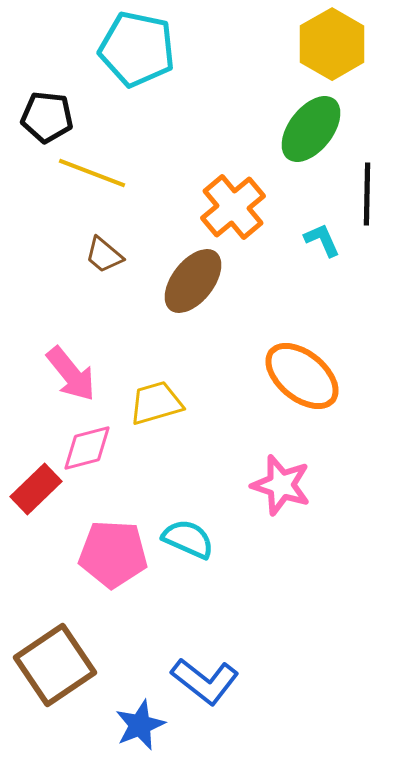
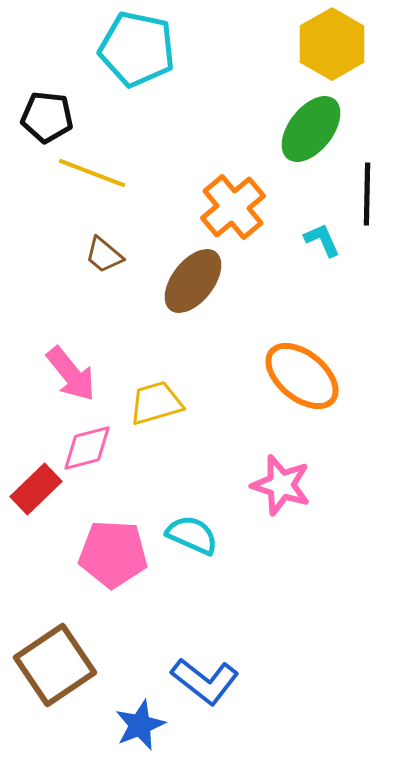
cyan semicircle: moved 4 px right, 4 px up
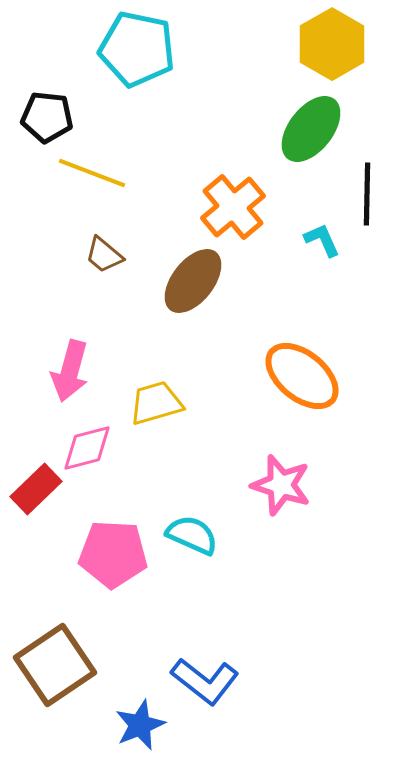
pink arrow: moved 1 px left, 3 px up; rotated 54 degrees clockwise
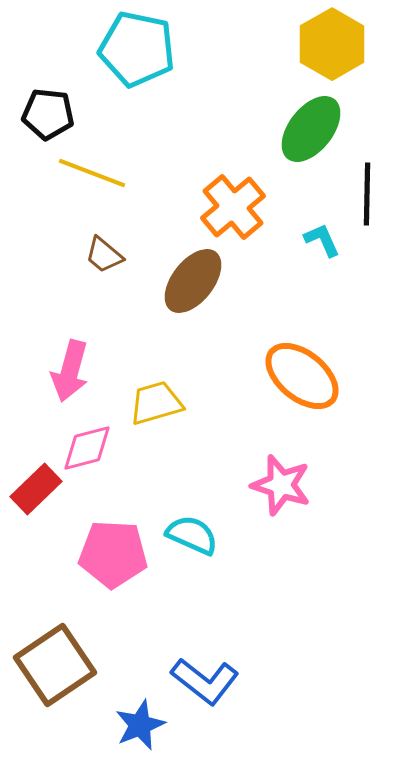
black pentagon: moved 1 px right, 3 px up
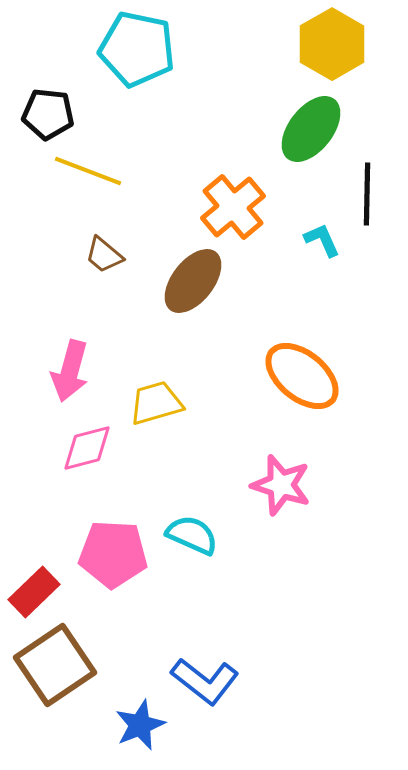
yellow line: moved 4 px left, 2 px up
red rectangle: moved 2 px left, 103 px down
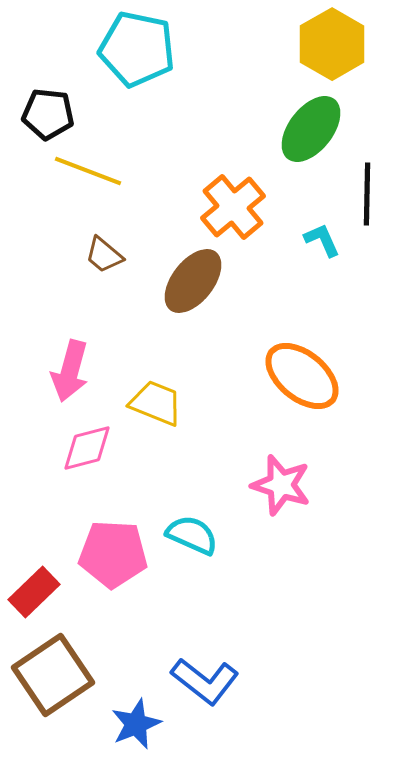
yellow trapezoid: rotated 38 degrees clockwise
brown square: moved 2 px left, 10 px down
blue star: moved 4 px left, 1 px up
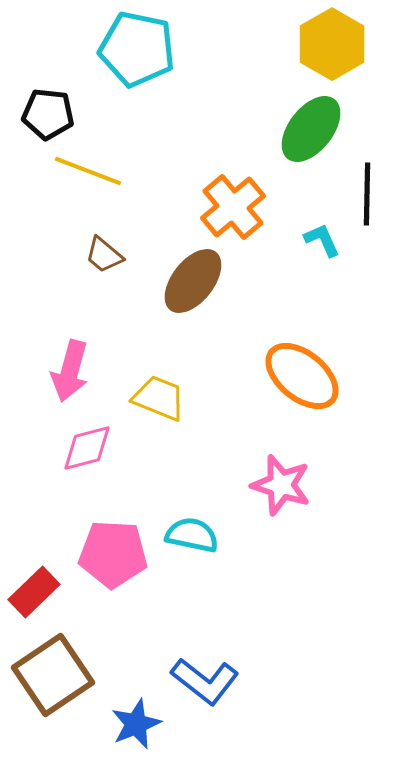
yellow trapezoid: moved 3 px right, 5 px up
cyan semicircle: rotated 12 degrees counterclockwise
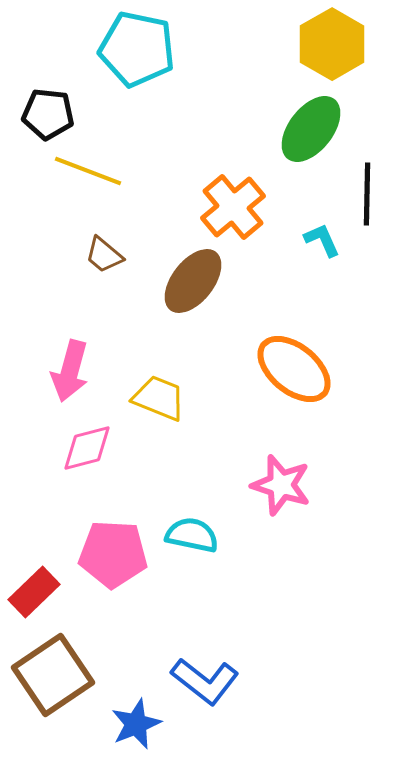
orange ellipse: moved 8 px left, 7 px up
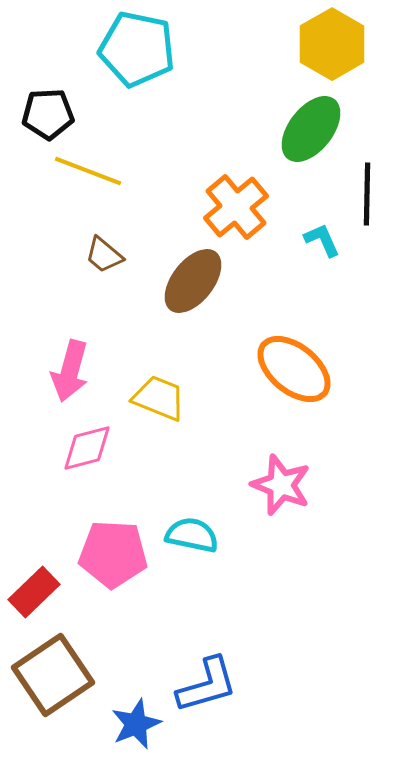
black pentagon: rotated 9 degrees counterclockwise
orange cross: moved 3 px right
pink star: rotated 4 degrees clockwise
blue L-shape: moved 2 px right, 4 px down; rotated 54 degrees counterclockwise
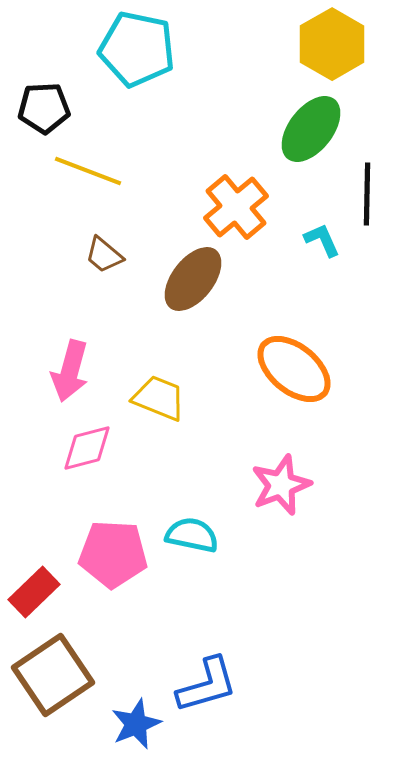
black pentagon: moved 4 px left, 6 px up
brown ellipse: moved 2 px up
pink star: rotated 30 degrees clockwise
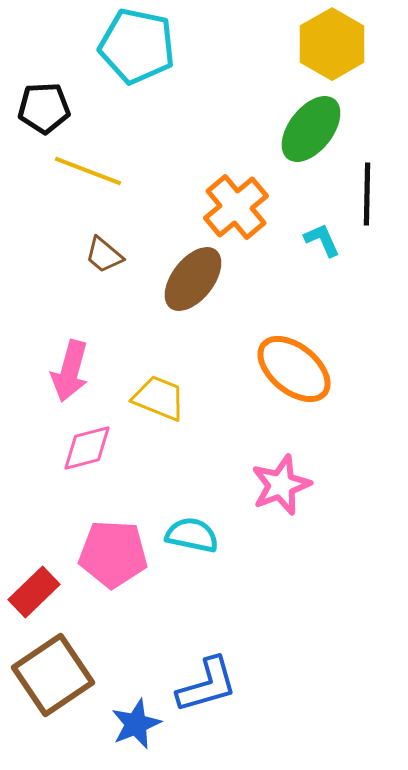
cyan pentagon: moved 3 px up
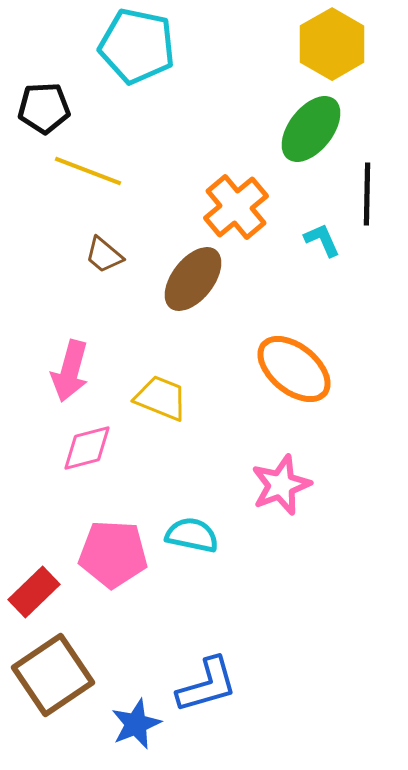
yellow trapezoid: moved 2 px right
